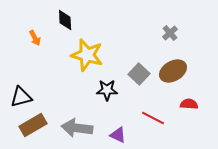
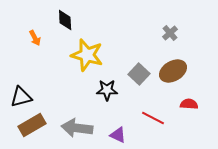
brown rectangle: moved 1 px left
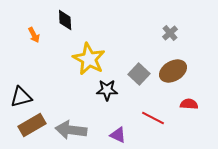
orange arrow: moved 1 px left, 3 px up
yellow star: moved 2 px right, 4 px down; rotated 12 degrees clockwise
gray arrow: moved 6 px left, 2 px down
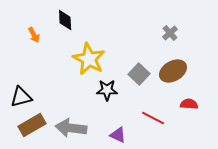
gray arrow: moved 2 px up
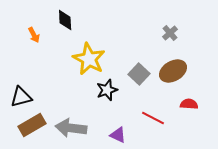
black star: rotated 20 degrees counterclockwise
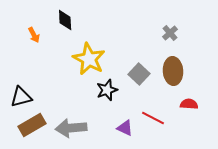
brown ellipse: rotated 64 degrees counterclockwise
gray arrow: rotated 12 degrees counterclockwise
purple triangle: moved 7 px right, 7 px up
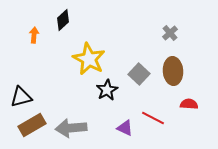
black diamond: moved 2 px left; rotated 50 degrees clockwise
orange arrow: rotated 147 degrees counterclockwise
black star: rotated 10 degrees counterclockwise
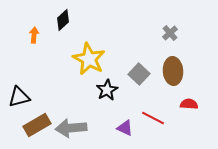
black triangle: moved 2 px left
brown rectangle: moved 5 px right
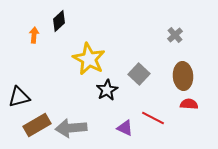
black diamond: moved 4 px left, 1 px down
gray cross: moved 5 px right, 2 px down
brown ellipse: moved 10 px right, 5 px down
